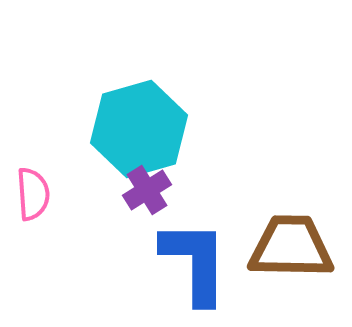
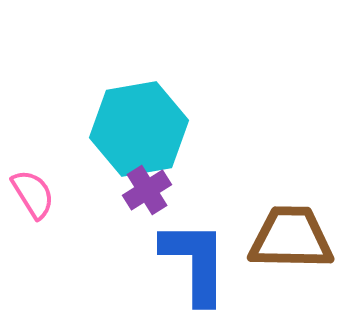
cyan hexagon: rotated 6 degrees clockwise
pink semicircle: rotated 28 degrees counterclockwise
brown trapezoid: moved 9 px up
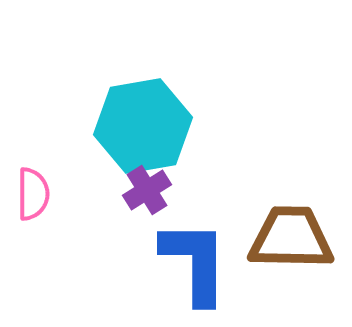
cyan hexagon: moved 4 px right, 3 px up
pink semicircle: rotated 32 degrees clockwise
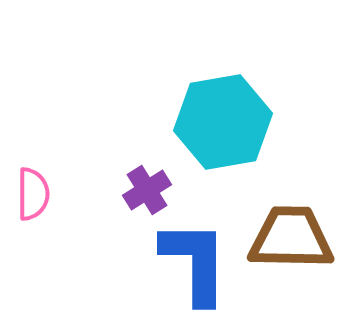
cyan hexagon: moved 80 px right, 4 px up
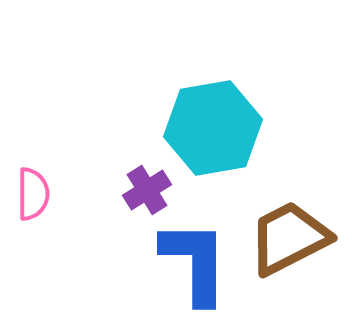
cyan hexagon: moved 10 px left, 6 px down
brown trapezoid: moved 2 px left; rotated 28 degrees counterclockwise
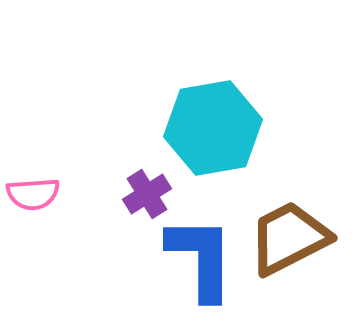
purple cross: moved 4 px down
pink semicircle: rotated 86 degrees clockwise
blue L-shape: moved 6 px right, 4 px up
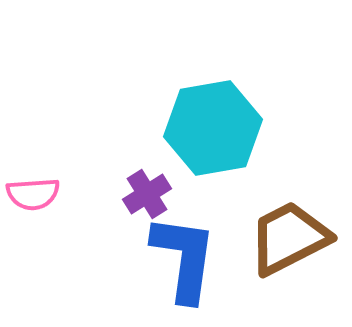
blue L-shape: moved 17 px left; rotated 8 degrees clockwise
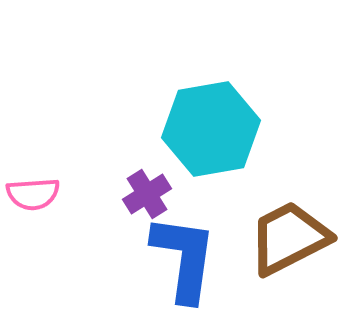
cyan hexagon: moved 2 px left, 1 px down
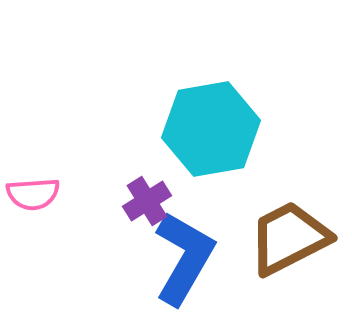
purple cross: moved 7 px down
blue L-shape: rotated 22 degrees clockwise
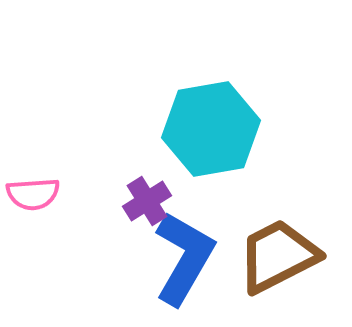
brown trapezoid: moved 11 px left, 18 px down
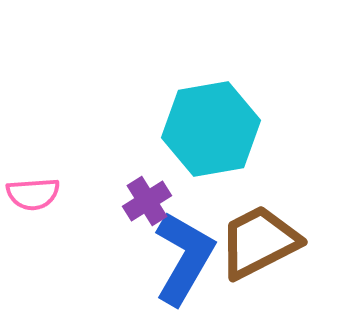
brown trapezoid: moved 19 px left, 14 px up
